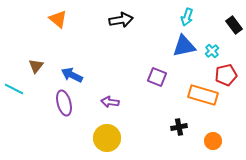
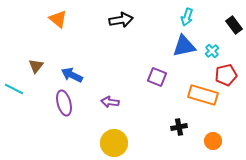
yellow circle: moved 7 px right, 5 px down
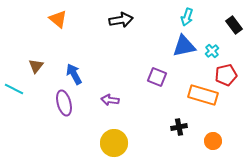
blue arrow: moved 2 px right, 1 px up; rotated 35 degrees clockwise
purple arrow: moved 2 px up
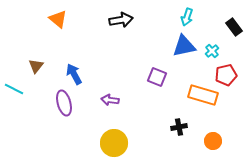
black rectangle: moved 2 px down
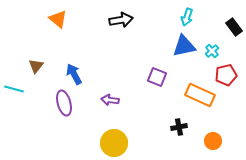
cyan line: rotated 12 degrees counterclockwise
orange rectangle: moved 3 px left; rotated 8 degrees clockwise
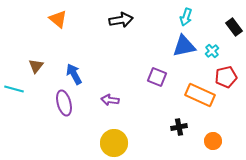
cyan arrow: moved 1 px left
red pentagon: moved 2 px down
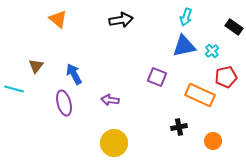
black rectangle: rotated 18 degrees counterclockwise
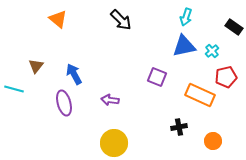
black arrow: rotated 55 degrees clockwise
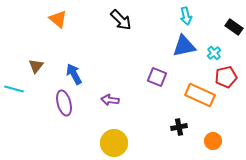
cyan arrow: moved 1 px up; rotated 30 degrees counterclockwise
cyan cross: moved 2 px right, 2 px down
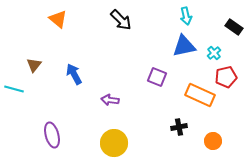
brown triangle: moved 2 px left, 1 px up
purple ellipse: moved 12 px left, 32 px down
